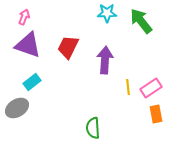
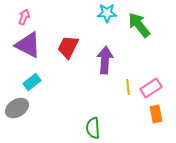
green arrow: moved 2 px left, 4 px down
purple triangle: rotated 8 degrees clockwise
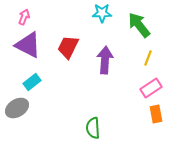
cyan star: moved 5 px left
yellow line: moved 20 px right, 29 px up; rotated 28 degrees clockwise
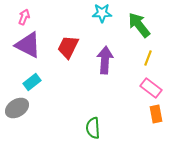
pink rectangle: rotated 70 degrees clockwise
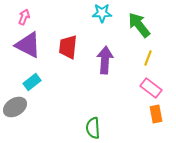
red trapezoid: rotated 20 degrees counterclockwise
gray ellipse: moved 2 px left, 1 px up
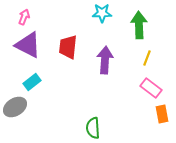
green arrow: rotated 36 degrees clockwise
yellow line: moved 1 px left
orange rectangle: moved 6 px right
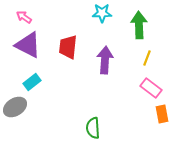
pink arrow: rotated 77 degrees counterclockwise
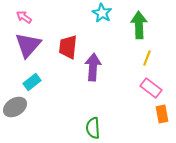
cyan star: rotated 30 degrees clockwise
purple triangle: rotated 44 degrees clockwise
purple arrow: moved 12 px left, 7 px down
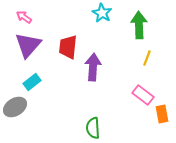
pink rectangle: moved 8 px left, 7 px down
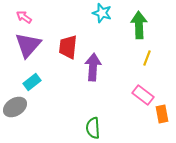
cyan star: rotated 12 degrees counterclockwise
